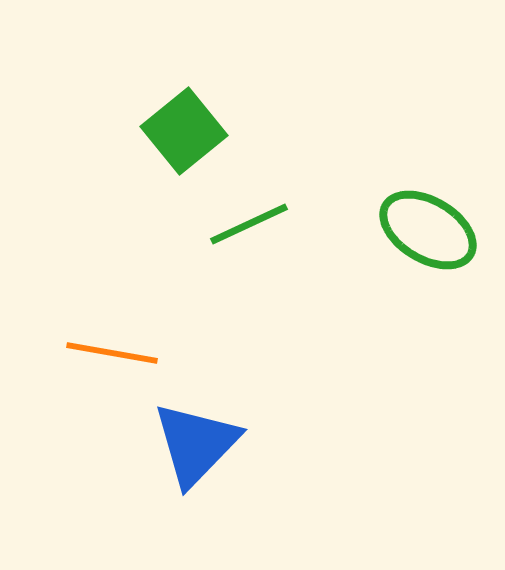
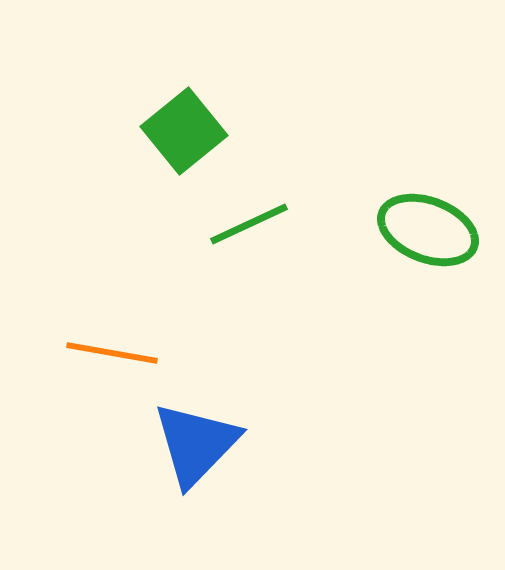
green ellipse: rotated 10 degrees counterclockwise
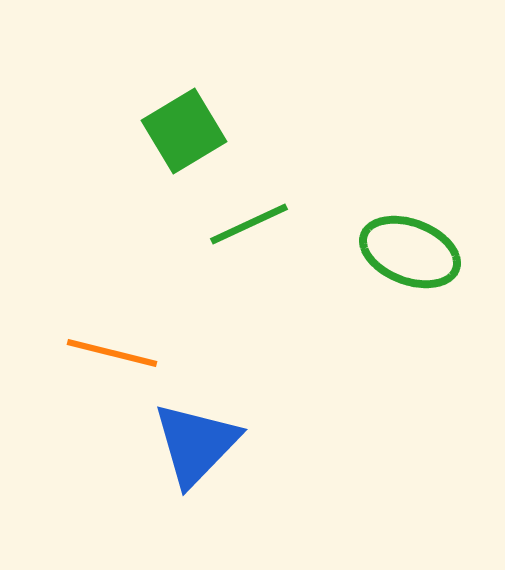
green square: rotated 8 degrees clockwise
green ellipse: moved 18 px left, 22 px down
orange line: rotated 4 degrees clockwise
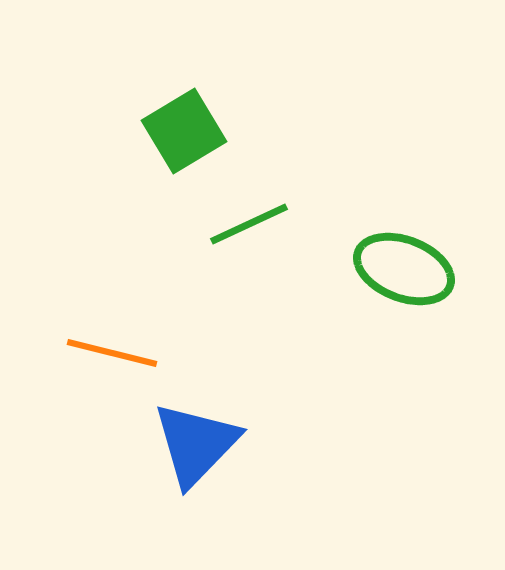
green ellipse: moved 6 px left, 17 px down
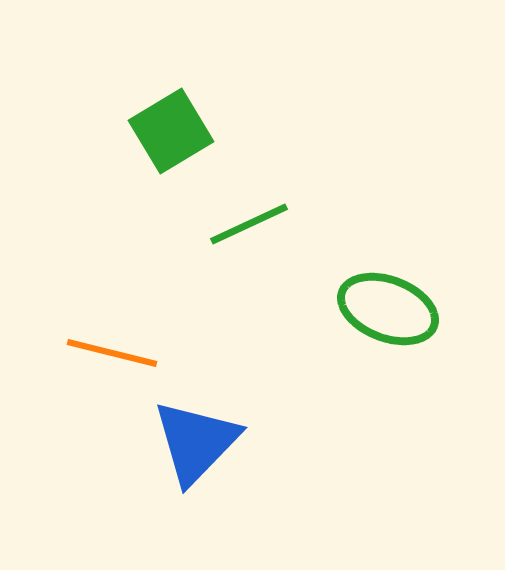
green square: moved 13 px left
green ellipse: moved 16 px left, 40 px down
blue triangle: moved 2 px up
